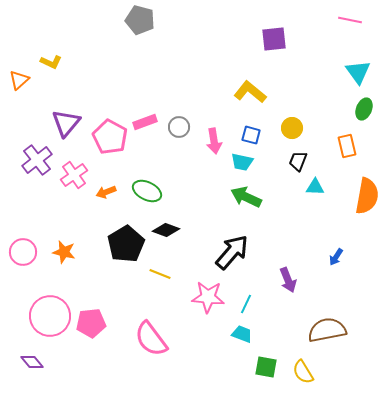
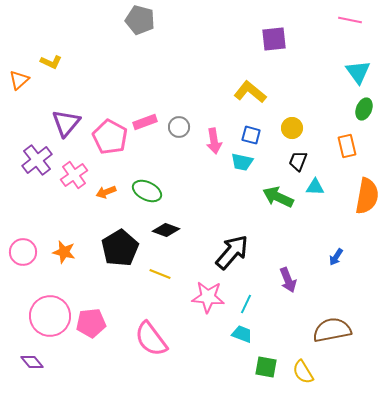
green arrow at (246, 197): moved 32 px right
black pentagon at (126, 244): moved 6 px left, 4 px down
brown semicircle at (327, 330): moved 5 px right
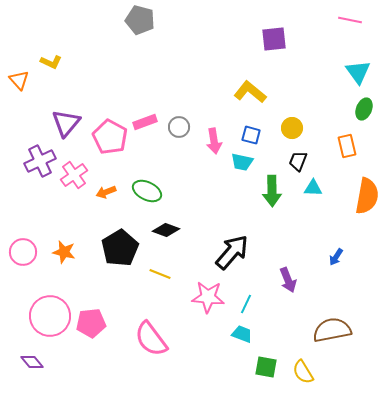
orange triangle at (19, 80): rotated 30 degrees counterclockwise
purple cross at (37, 160): moved 3 px right, 1 px down; rotated 12 degrees clockwise
cyan triangle at (315, 187): moved 2 px left, 1 px down
green arrow at (278, 197): moved 6 px left, 6 px up; rotated 116 degrees counterclockwise
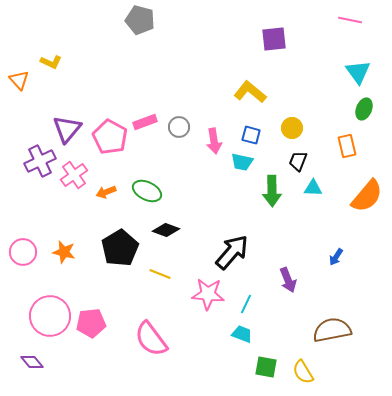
purple triangle at (66, 123): moved 1 px right, 6 px down
orange semicircle at (367, 196): rotated 30 degrees clockwise
pink star at (208, 297): moved 3 px up
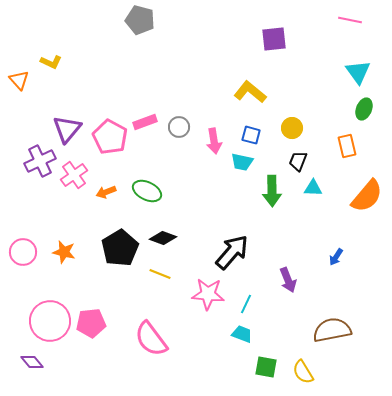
black diamond at (166, 230): moved 3 px left, 8 px down
pink circle at (50, 316): moved 5 px down
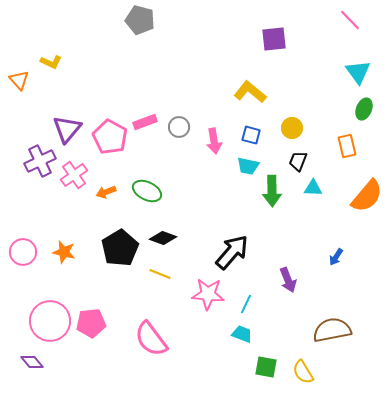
pink line at (350, 20): rotated 35 degrees clockwise
cyan trapezoid at (242, 162): moved 6 px right, 4 px down
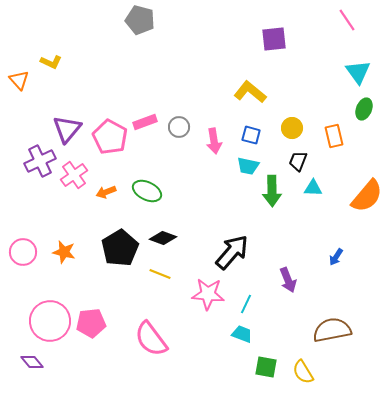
pink line at (350, 20): moved 3 px left; rotated 10 degrees clockwise
orange rectangle at (347, 146): moved 13 px left, 10 px up
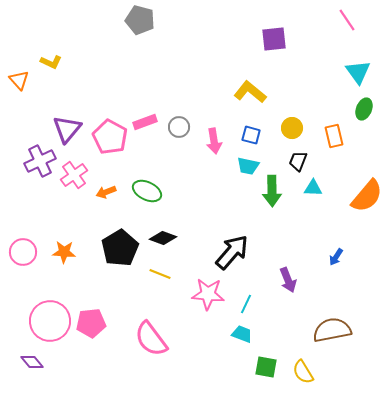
orange star at (64, 252): rotated 10 degrees counterclockwise
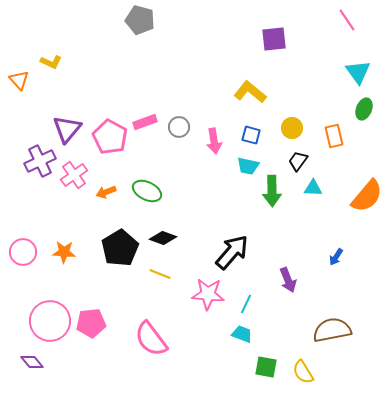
black trapezoid at (298, 161): rotated 15 degrees clockwise
